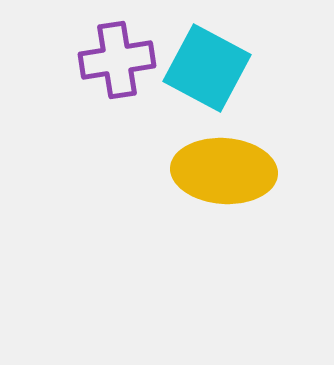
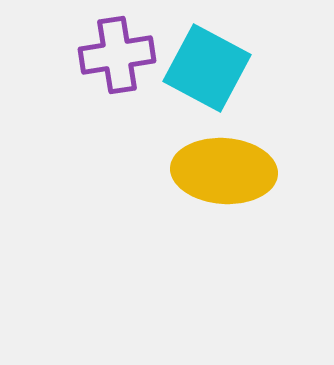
purple cross: moved 5 px up
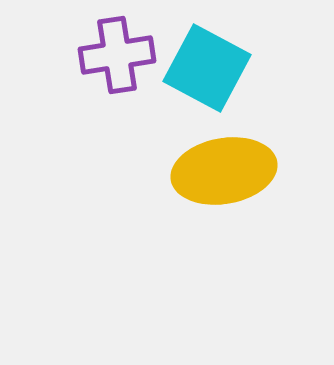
yellow ellipse: rotated 14 degrees counterclockwise
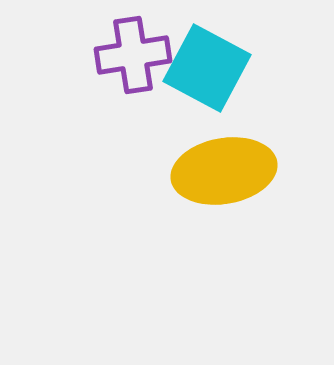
purple cross: moved 16 px right
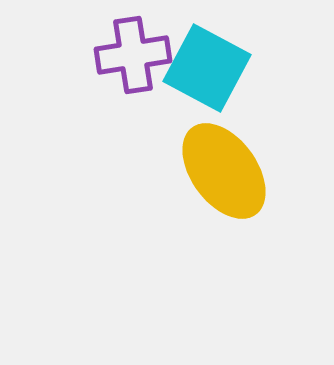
yellow ellipse: rotated 64 degrees clockwise
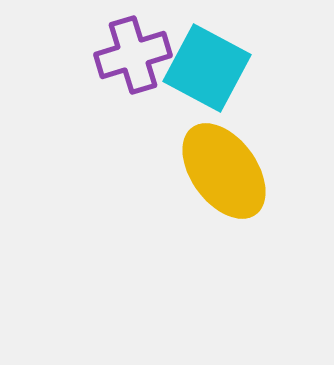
purple cross: rotated 8 degrees counterclockwise
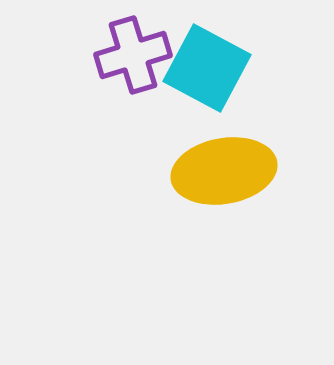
yellow ellipse: rotated 64 degrees counterclockwise
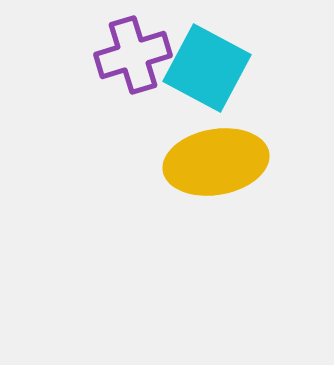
yellow ellipse: moved 8 px left, 9 px up
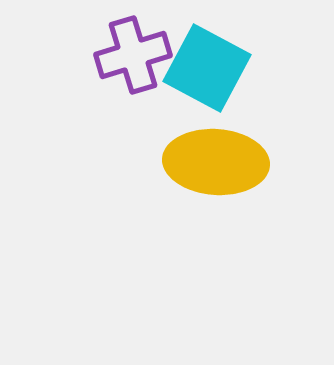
yellow ellipse: rotated 14 degrees clockwise
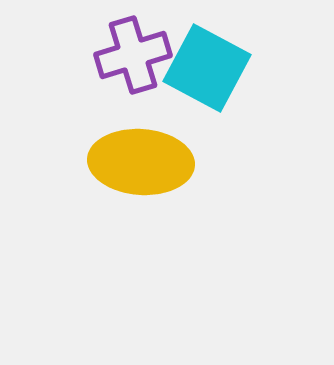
yellow ellipse: moved 75 px left
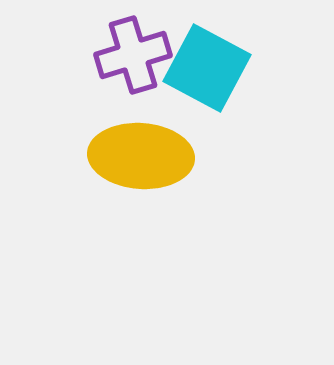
yellow ellipse: moved 6 px up
